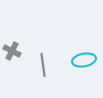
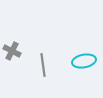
cyan ellipse: moved 1 px down
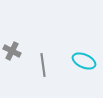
cyan ellipse: rotated 35 degrees clockwise
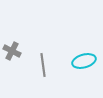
cyan ellipse: rotated 40 degrees counterclockwise
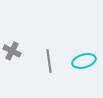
gray line: moved 6 px right, 4 px up
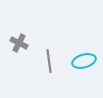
gray cross: moved 7 px right, 8 px up
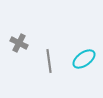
cyan ellipse: moved 2 px up; rotated 20 degrees counterclockwise
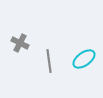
gray cross: moved 1 px right
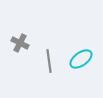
cyan ellipse: moved 3 px left
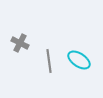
cyan ellipse: moved 2 px left, 1 px down; rotated 70 degrees clockwise
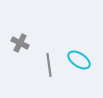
gray line: moved 4 px down
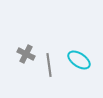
gray cross: moved 6 px right, 11 px down
